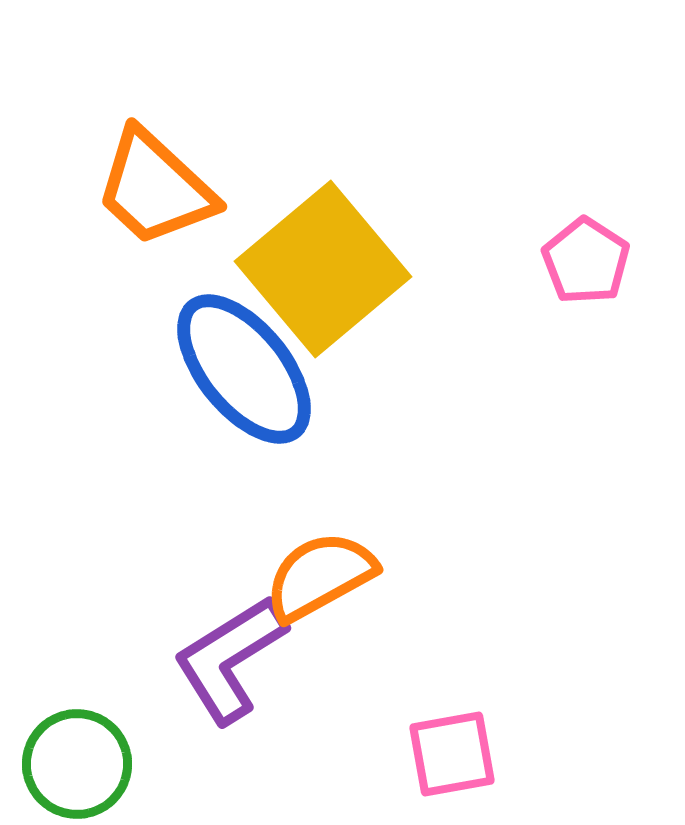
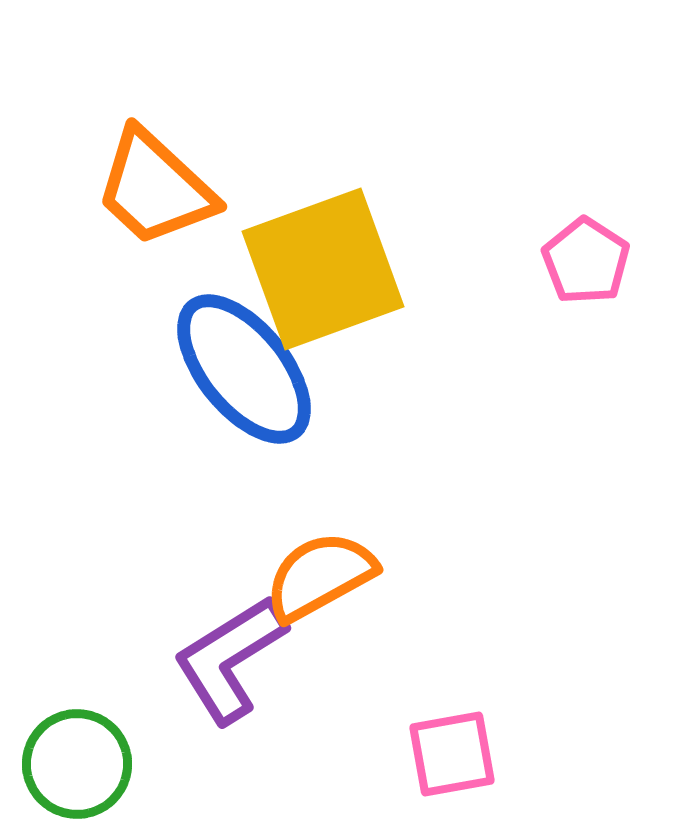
yellow square: rotated 20 degrees clockwise
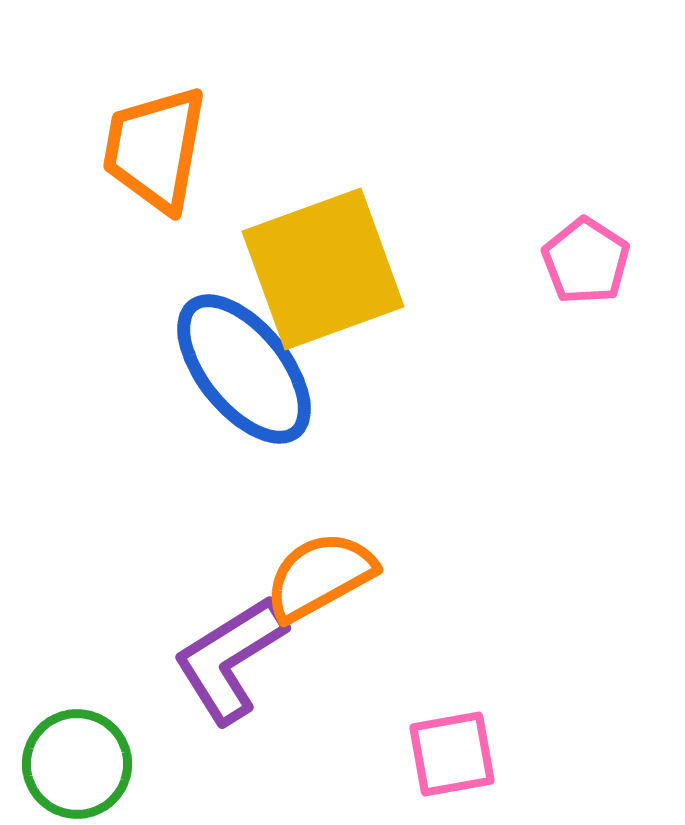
orange trapezoid: moved 39 px up; rotated 57 degrees clockwise
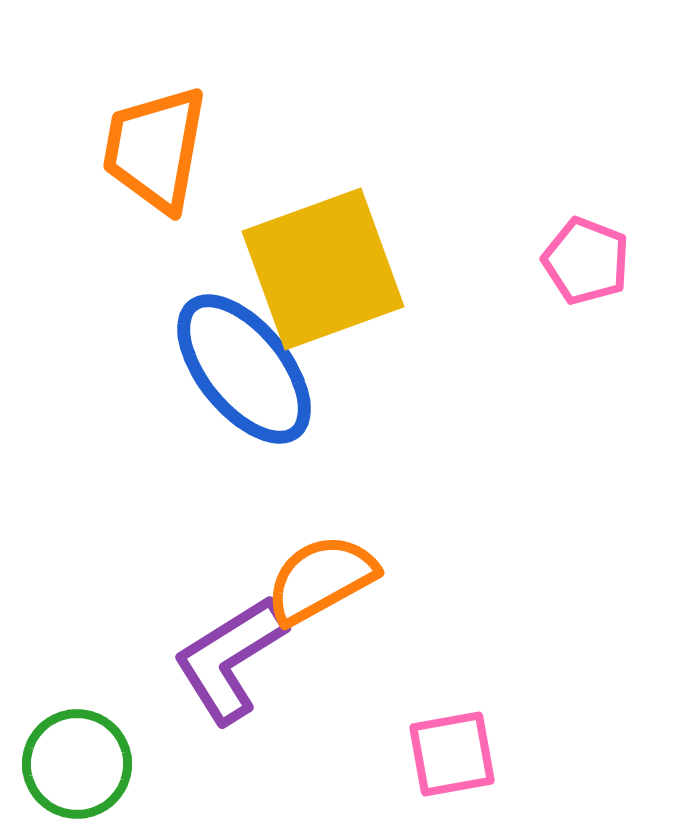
pink pentagon: rotated 12 degrees counterclockwise
orange semicircle: moved 1 px right, 3 px down
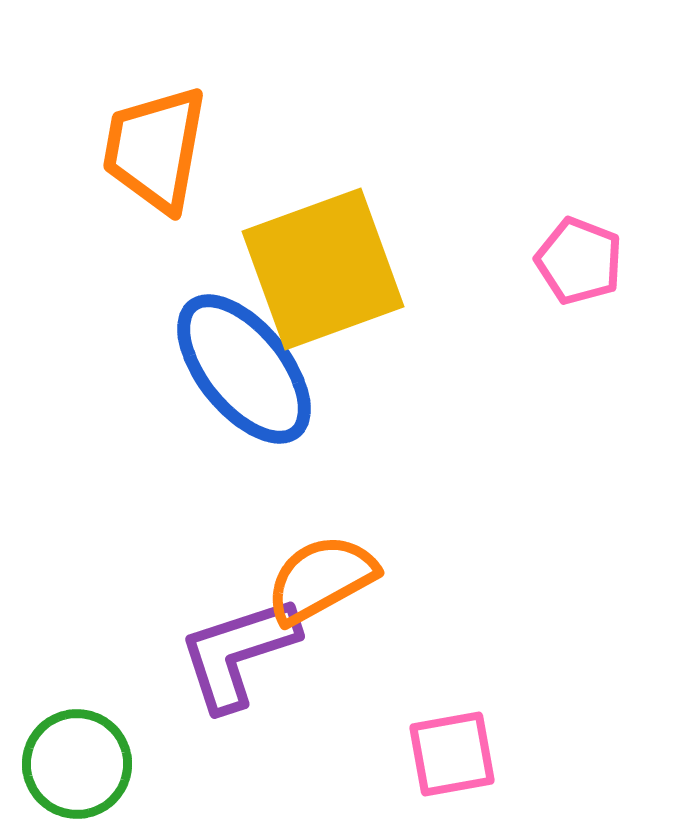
pink pentagon: moved 7 px left
purple L-shape: moved 8 px right, 6 px up; rotated 14 degrees clockwise
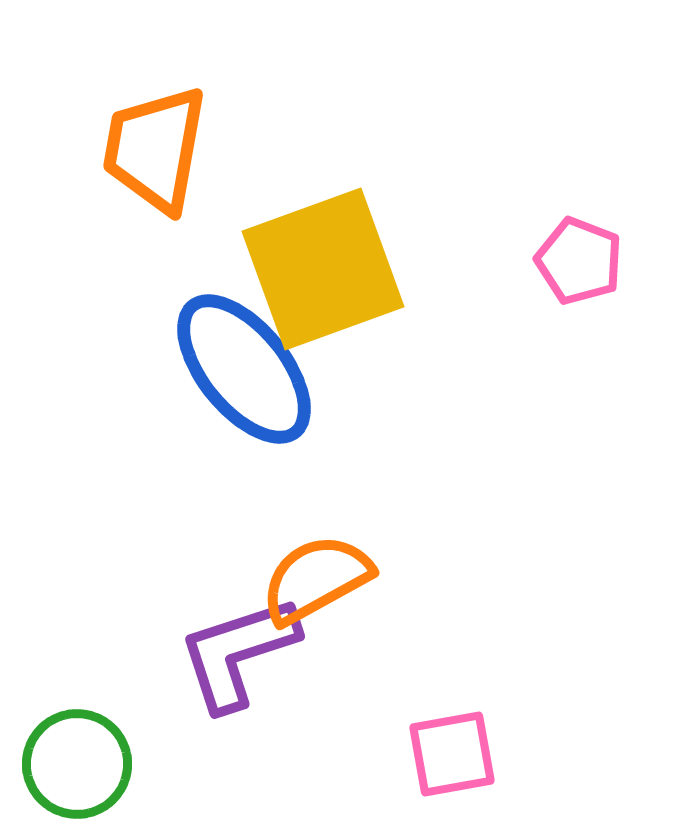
orange semicircle: moved 5 px left
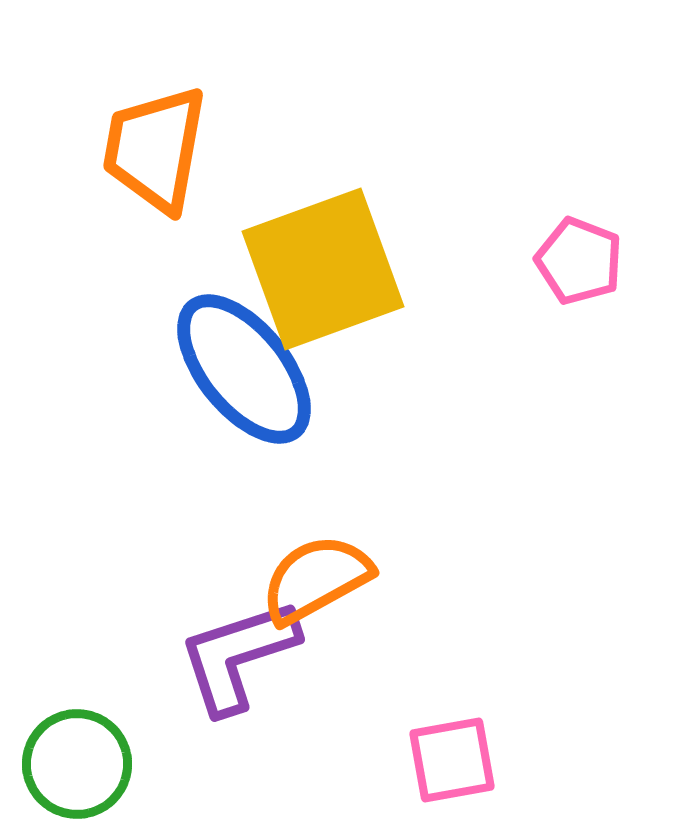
purple L-shape: moved 3 px down
pink square: moved 6 px down
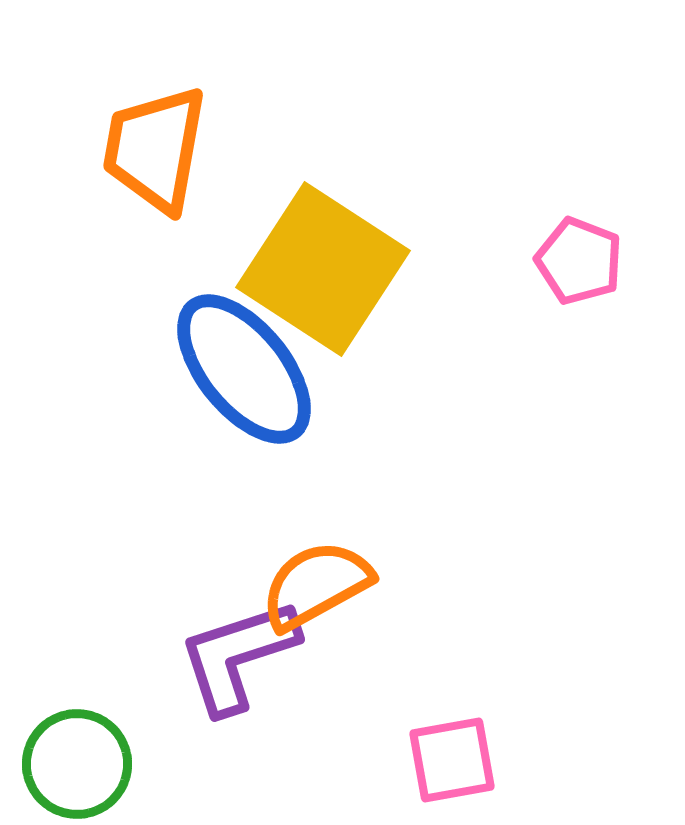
yellow square: rotated 37 degrees counterclockwise
orange semicircle: moved 6 px down
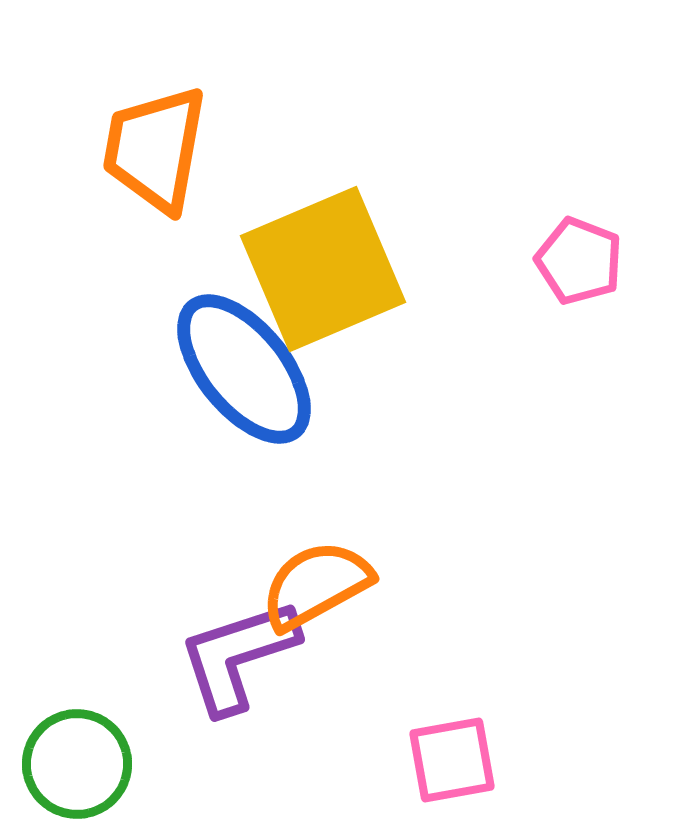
yellow square: rotated 34 degrees clockwise
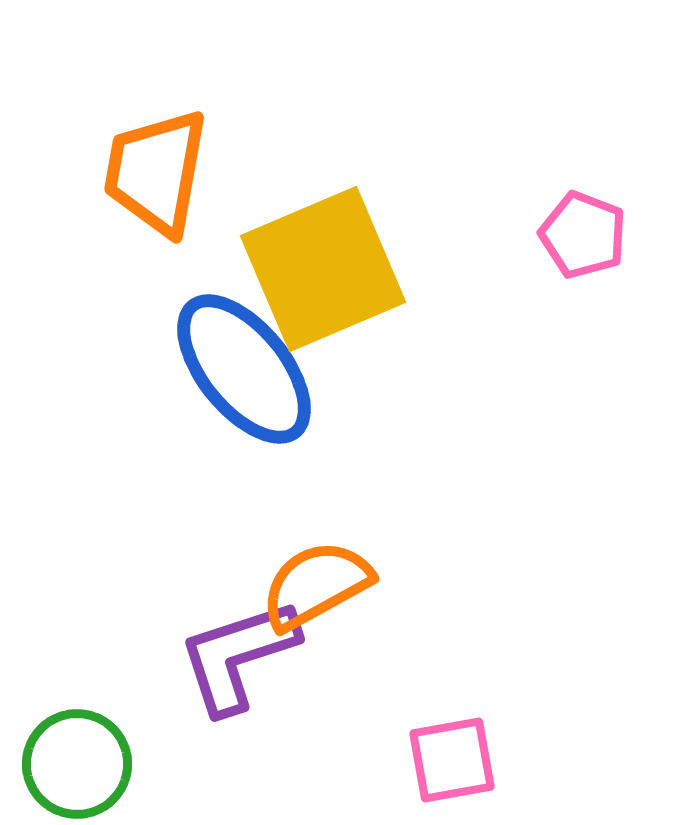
orange trapezoid: moved 1 px right, 23 px down
pink pentagon: moved 4 px right, 26 px up
